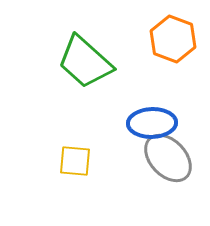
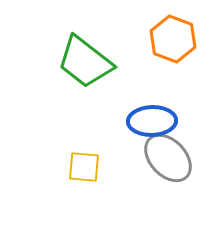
green trapezoid: rotated 4 degrees counterclockwise
blue ellipse: moved 2 px up
yellow square: moved 9 px right, 6 px down
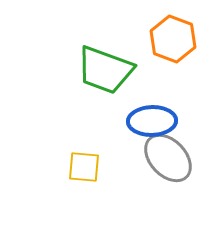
green trapezoid: moved 20 px right, 8 px down; rotated 18 degrees counterclockwise
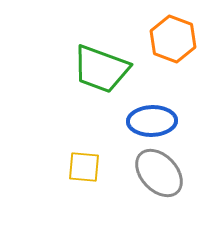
green trapezoid: moved 4 px left, 1 px up
gray ellipse: moved 9 px left, 15 px down
